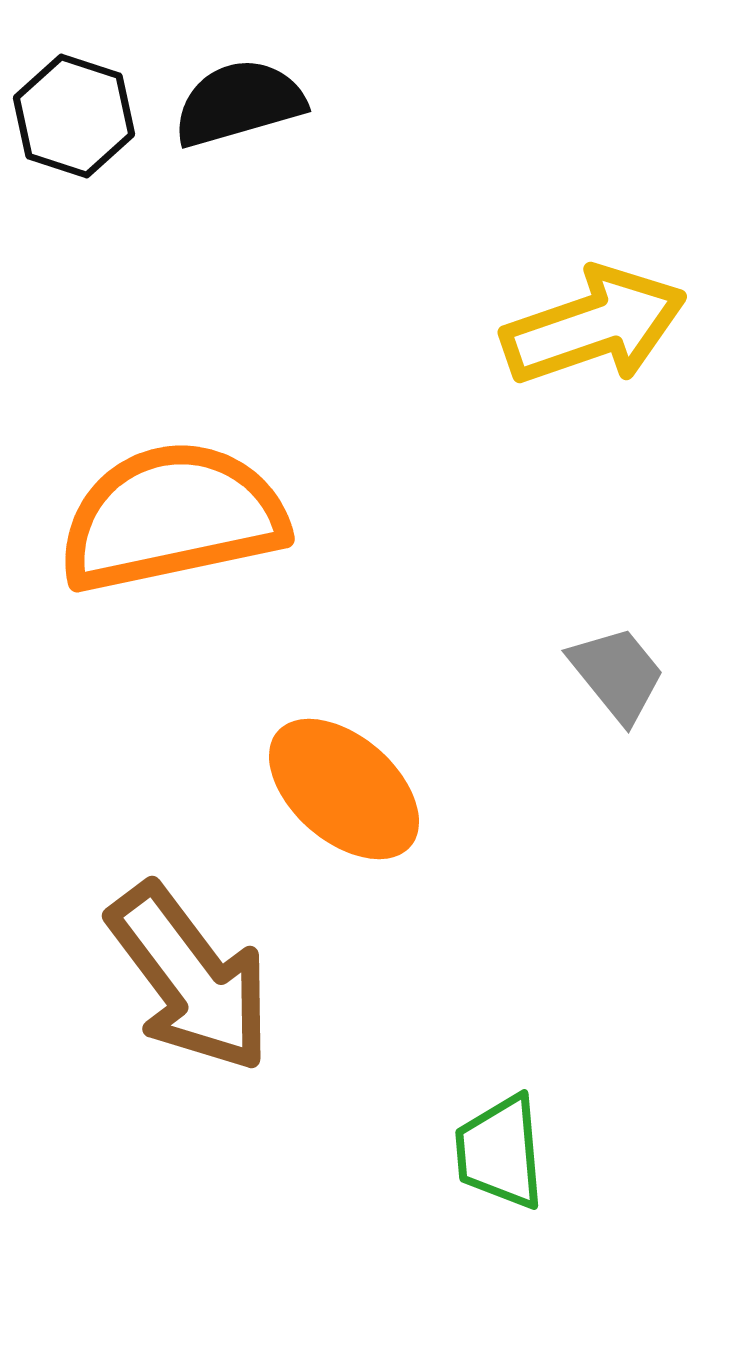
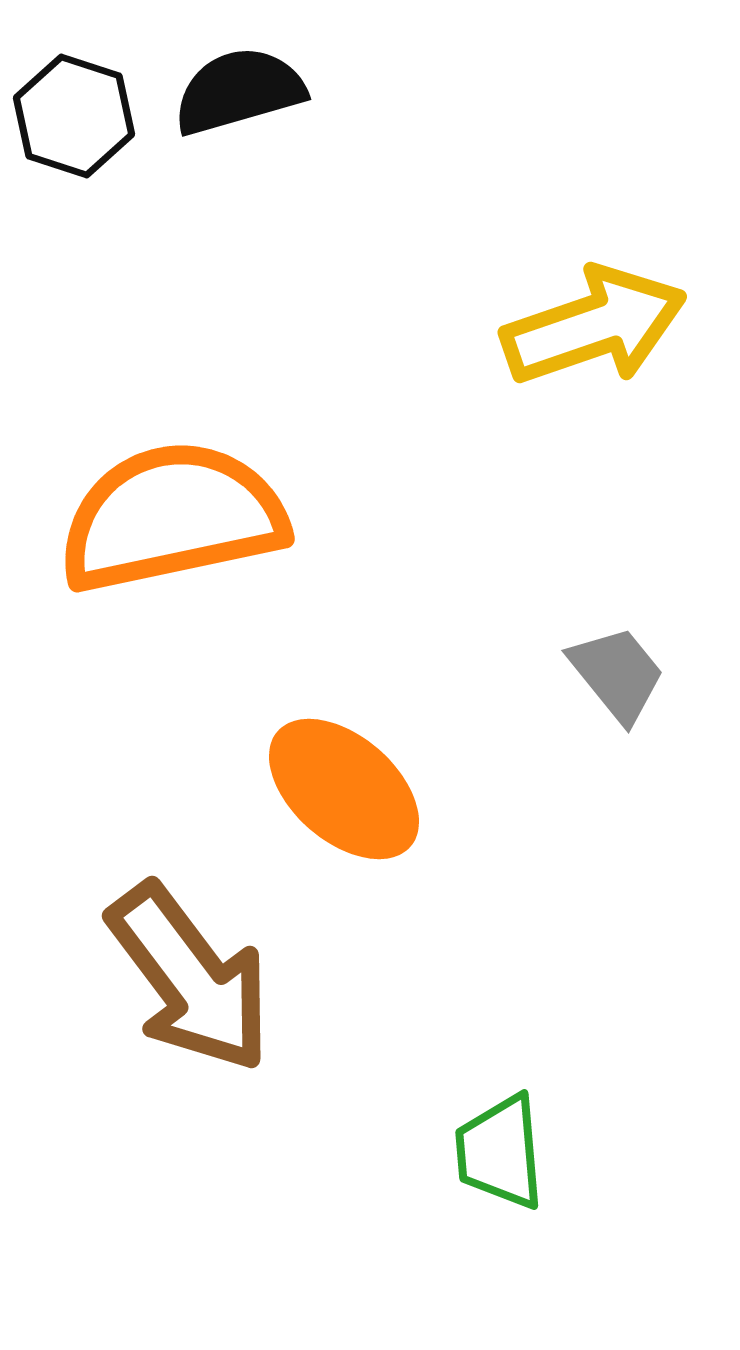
black semicircle: moved 12 px up
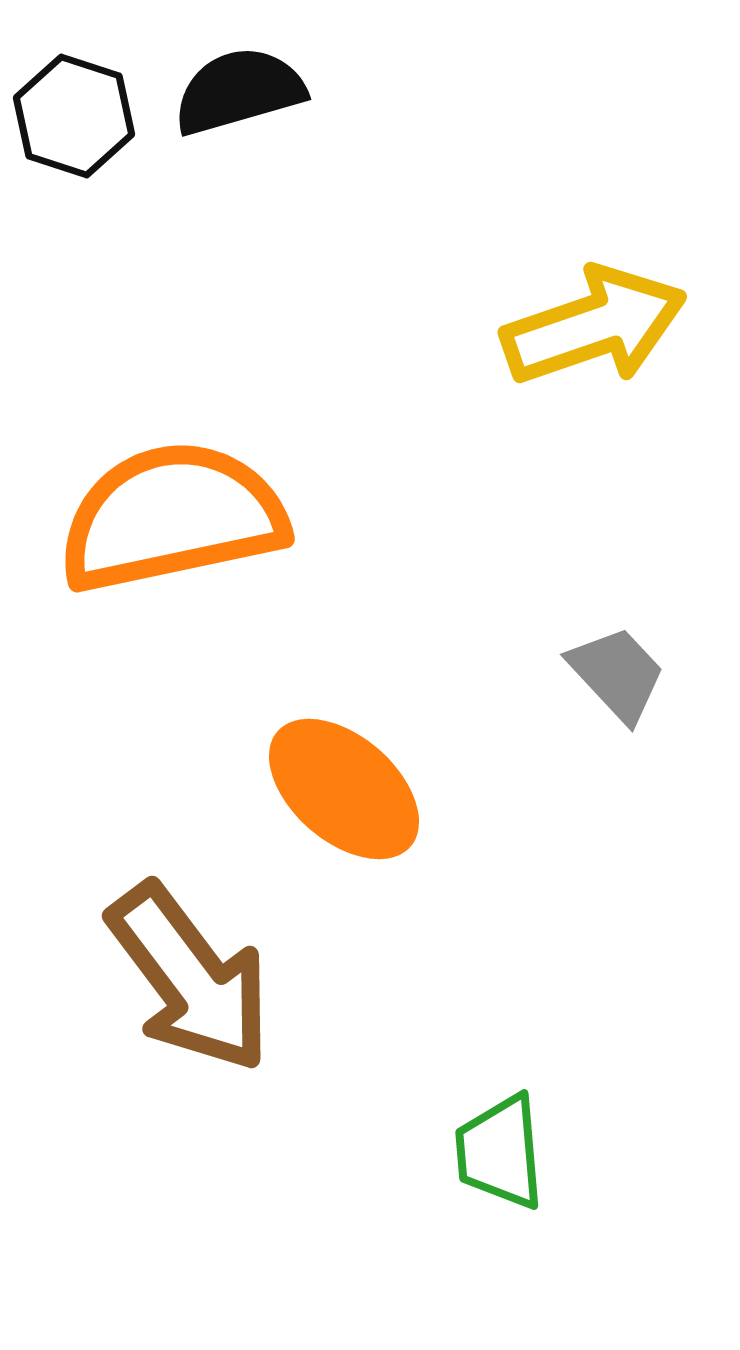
gray trapezoid: rotated 4 degrees counterclockwise
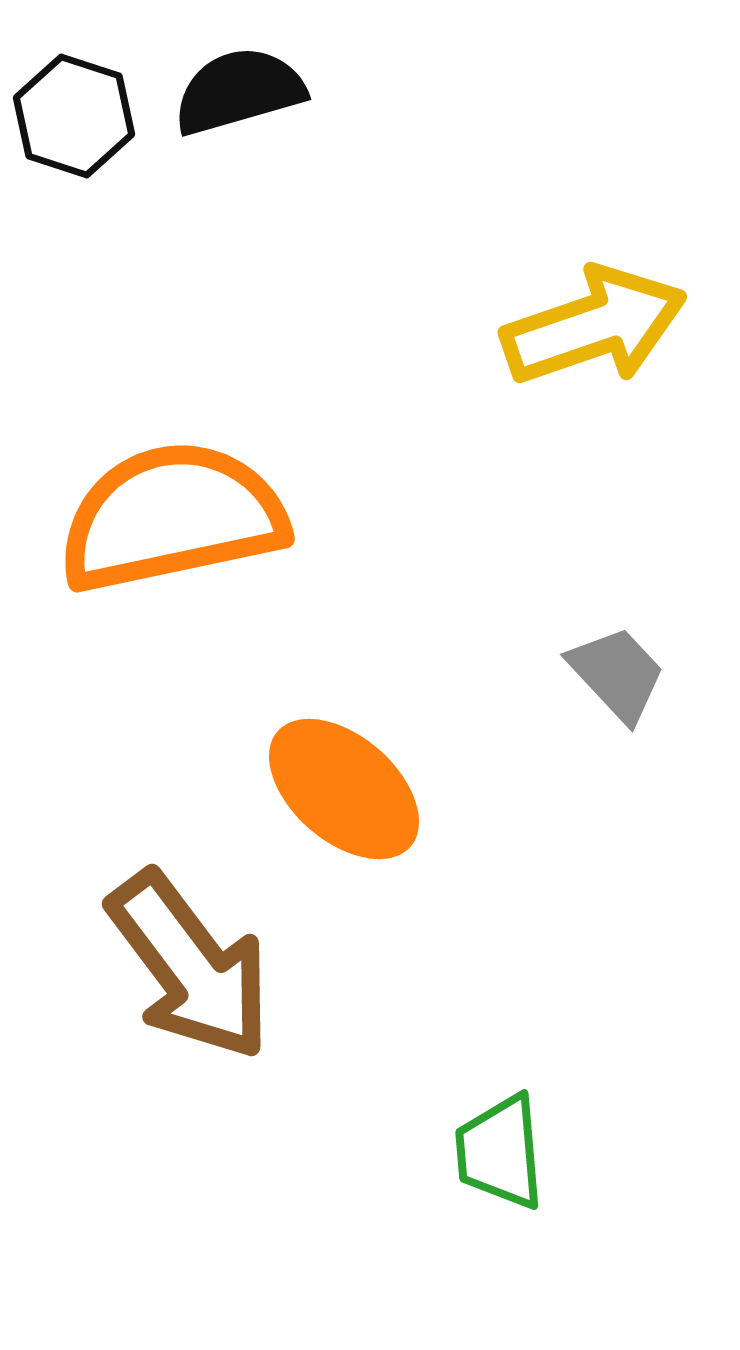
brown arrow: moved 12 px up
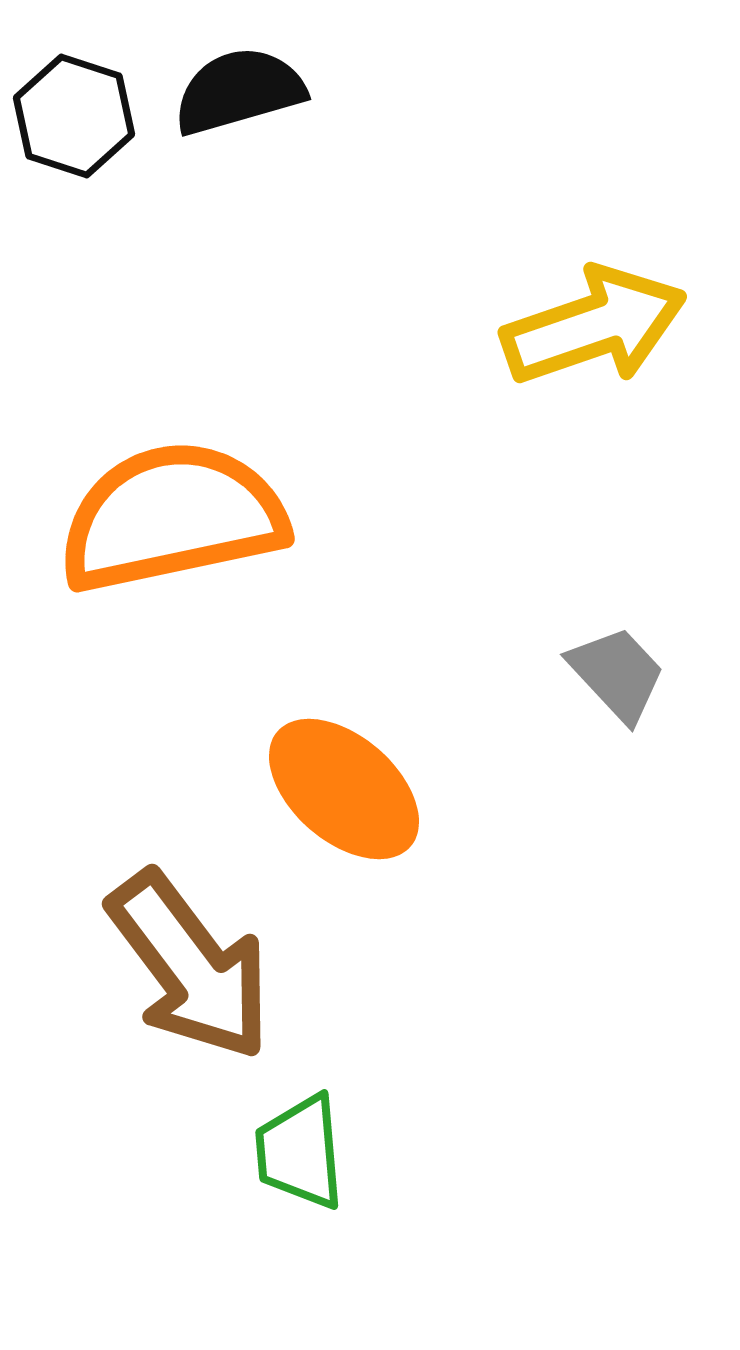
green trapezoid: moved 200 px left
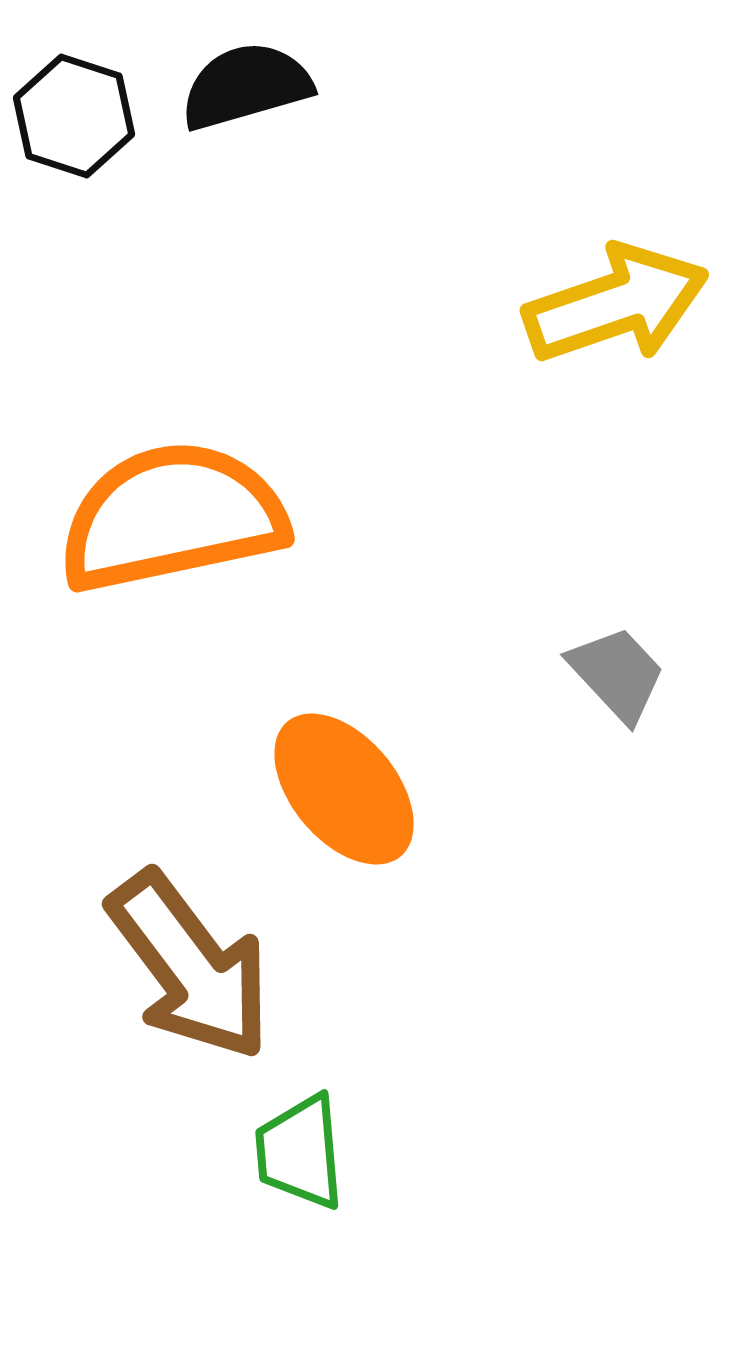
black semicircle: moved 7 px right, 5 px up
yellow arrow: moved 22 px right, 22 px up
orange ellipse: rotated 9 degrees clockwise
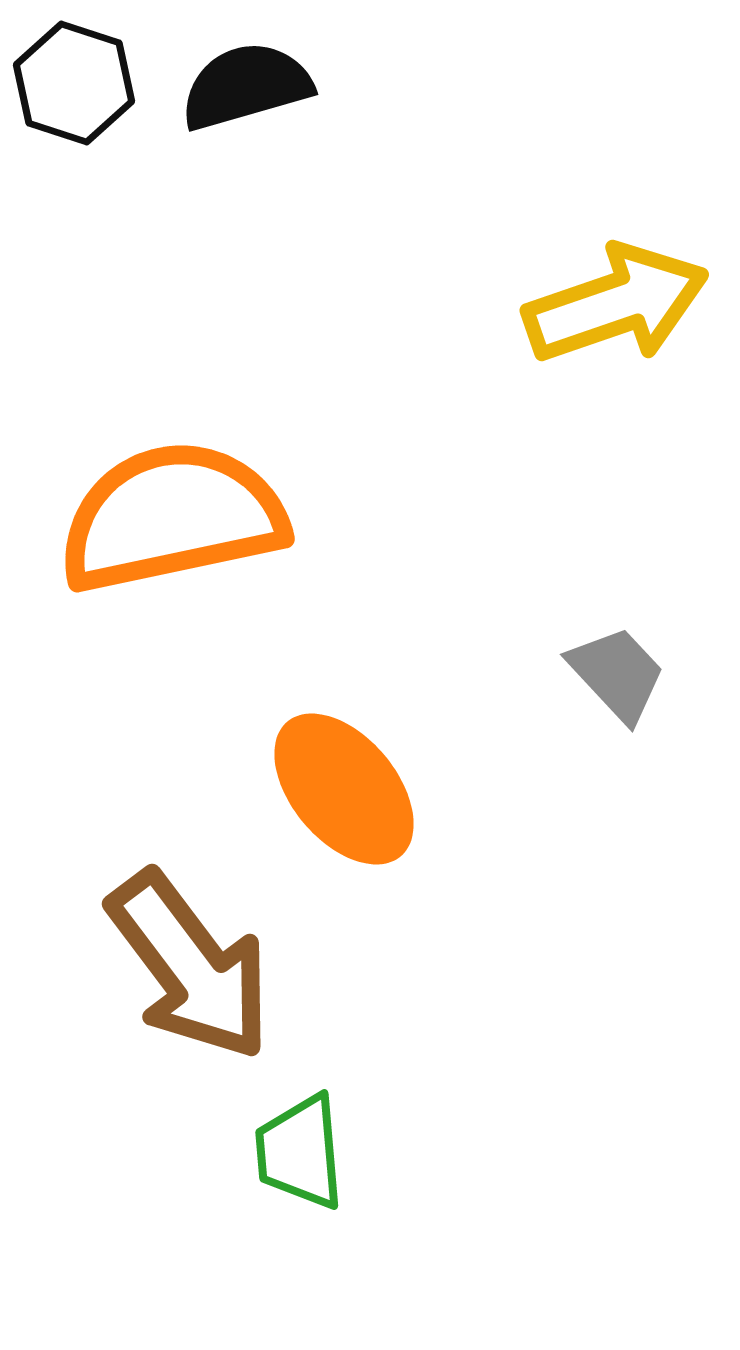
black hexagon: moved 33 px up
